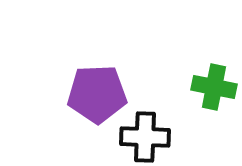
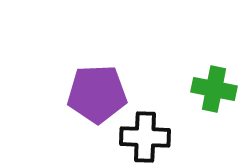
green cross: moved 2 px down
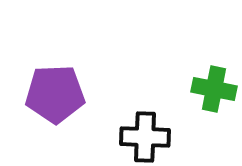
purple pentagon: moved 42 px left
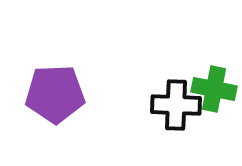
black cross: moved 31 px right, 32 px up
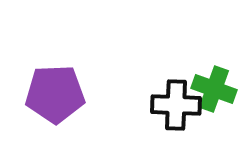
green cross: rotated 9 degrees clockwise
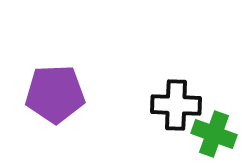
green cross: moved 45 px down
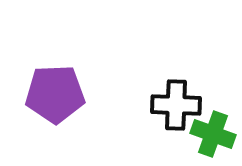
green cross: moved 1 px left
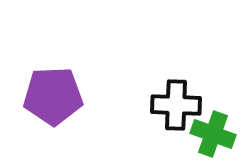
purple pentagon: moved 2 px left, 2 px down
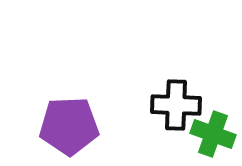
purple pentagon: moved 16 px right, 30 px down
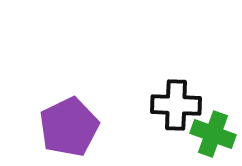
purple pentagon: moved 1 px down; rotated 24 degrees counterclockwise
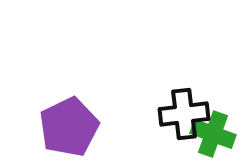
black cross: moved 8 px right, 9 px down; rotated 9 degrees counterclockwise
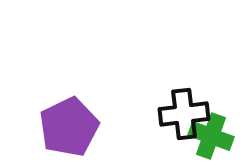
green cross: moved 2 px left, 2 px down
